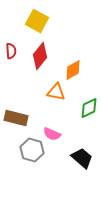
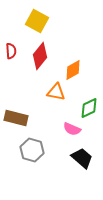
pink semicircle: moved 20 px right, 5 px up
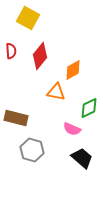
yellow square: moved 9 px left, 3 px up
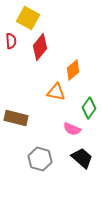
red semicircle: moved 10 px up
red diamond: moved 9 px up
orange diamond: rotated 10 degrees counterclockwise
green diamond: rotated 30 degrees counterclockwise
gray hexagon: moved 8 px right, 9 px down
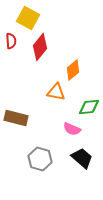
green diamond: moved 1 px up; rotated 50 degrees clockwise
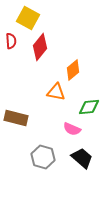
gray hexagon: moved 3 px right, 2 px up
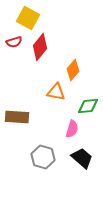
red semicircle: moved 3 px right, 1 px down; rotated 77 degrees clockwise
orange diamond: rotated 10 degrees counterclockwise
green diamond: moved 1 px left, 1 px up
brown rectangle: moved 1 px right, 1 px up; rotated 10 degrees counterclockwise
pink semicircle: rotated 96 degrees counterclockwise
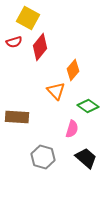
orange triangle: moved 1 px up; rotated 36 degrees clockwise
green diamond: rotated 40 degrees clockwise
black trapezoid: moved 4 px right
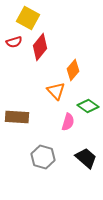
pink semicircle: moved 4 px left, 7 px up
